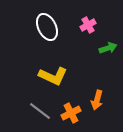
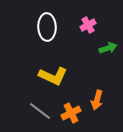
white ellipse: rotated 24 degrees clockwise
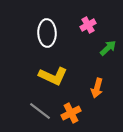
white ellipse: moved 6 px down
green arrow: rotated 24 degrees counterclockwise
orange arrow: moved 12 px up
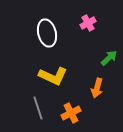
pink cross: moved 2 px up
white ellipse: rotated 12 degrees counterclockwise
green arrow: moved 1 px right, 10 px down
gray line: moved 2 px left, 3 px up; rotated 35 degrees clockwise
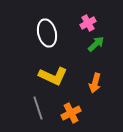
green arrow: moved 13 px left, 14 px up
orange arrow: moved 2 px left, 5 px up
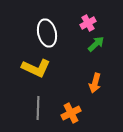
yellow L-shape: moved 17 px left, 8 px up
gray line: rotated 20 degrees clockwise
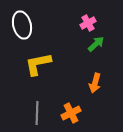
white ellipse: moved 25 px left, 8 px up
yellow L-shape: moved 2 px right, 4 px up; rotated 144 degrees clockwise
gray line: moved 1 px left, 5 px down
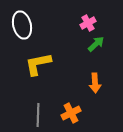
orange arrow: rotated 18 degrees counterclockwise
gray line: moved 1 px right, 2 px down
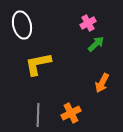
orange arrow: moved 7 px right; rotated 30 degrees clockwise
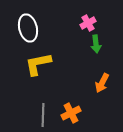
white ellipse: moved 6 px right, 3 px down
green arrow: rotated 126 degrees clockwise
gray line: moved 5 px right
